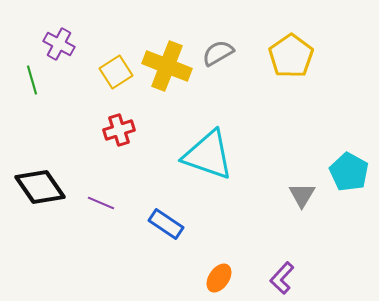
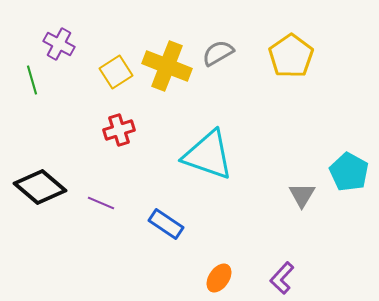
black diamond: rotated 15 degrees counterclockwise
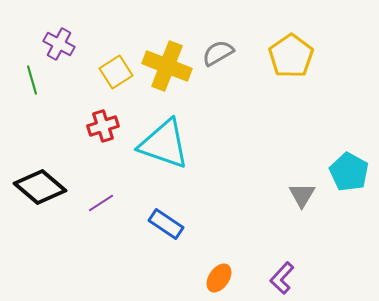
red cross: moved 16 px left, 4 px up
cyan triangle: moved 44 px left, 11 px up
purple line: rotated 56 degrees counterclockwise
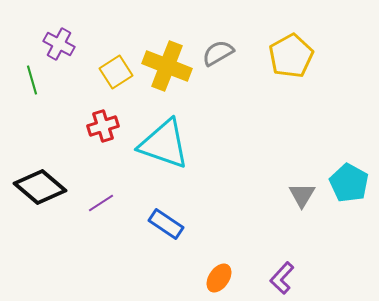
yellow pentagon: rotated 6 degrees clockwise
cyan pentagon: moved 11 px down
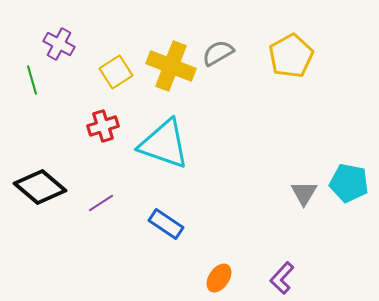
yellow cross: moved 4 px right
cyan pentagon: rotated 18 degrees counterclockwise
gray triangle: moved 2 px right, 2 px up
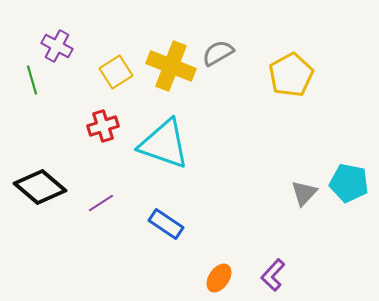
purple cross: moved 2 px left, 2 px down
yellow pentagon: moved 19 px down
gray triangle: rotated 12 degrees clockwise
purple L-shape: moved 9 px left, 3 px up
